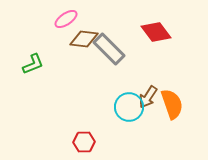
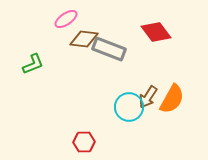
gray rectangle: rotated 24 degrees counterclockwise
orange semicircle: moved 5 px up; rotated 48 degrees clockwise
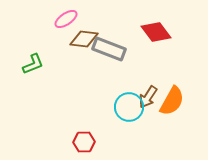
orange semicircle: moved 2 px down
